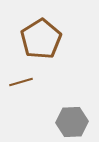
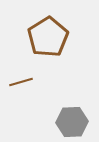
brown pentagon: moved 7 px right, 2 px up
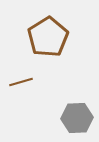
gray hexagon: moved 5 px right, 4 px up
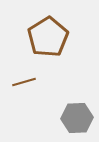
brown line: moved 3 px right
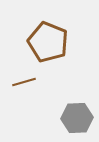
brown pentagon: moved 5 px down; rotated 18 degrees counterclockwise
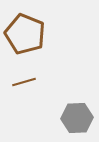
brown pentagon: moved 23 px left, 8 px up
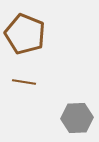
brown line: rotated 25 degrees clockwise
